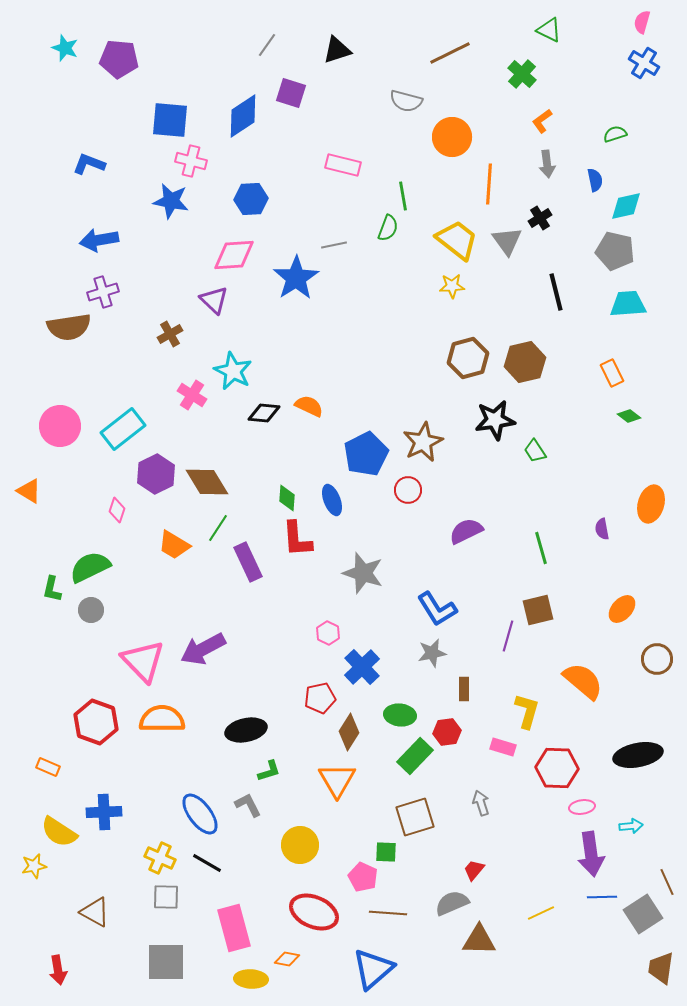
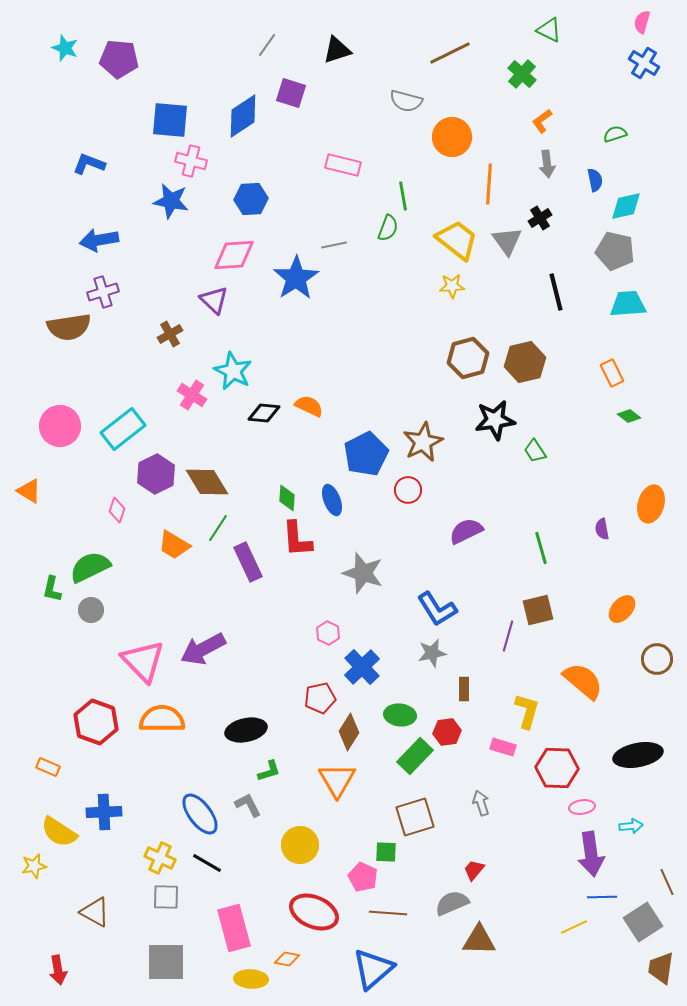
yellow line at (541, 913): moved 33 px right, 14 px down
gray square at (643, 914): moved 8 px down
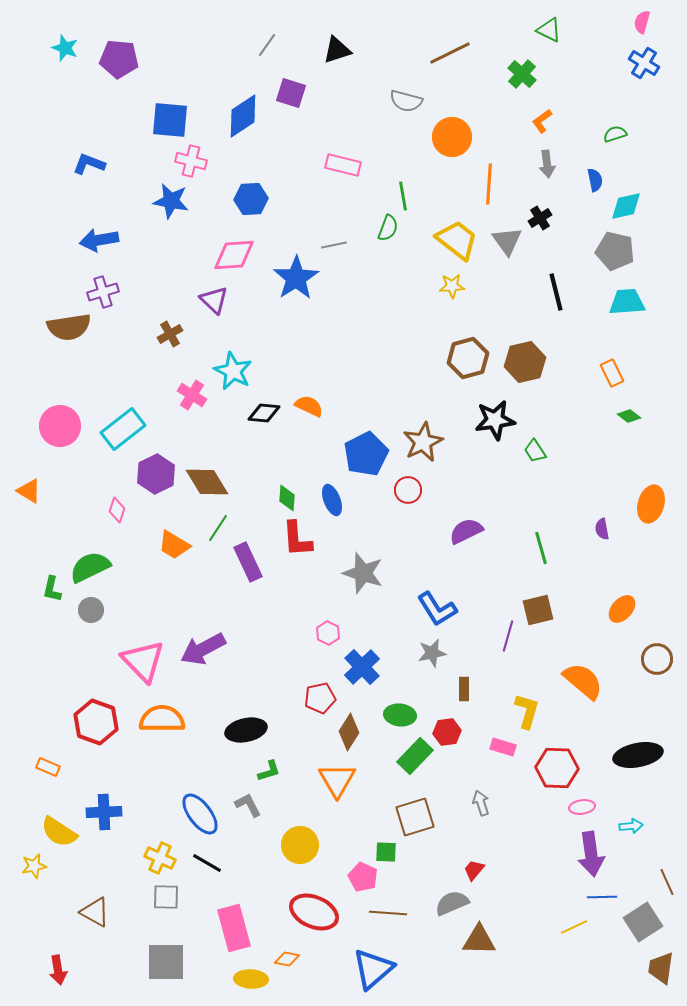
cyan trapezoid at (628, 304): moved 1 px left, 2 px up
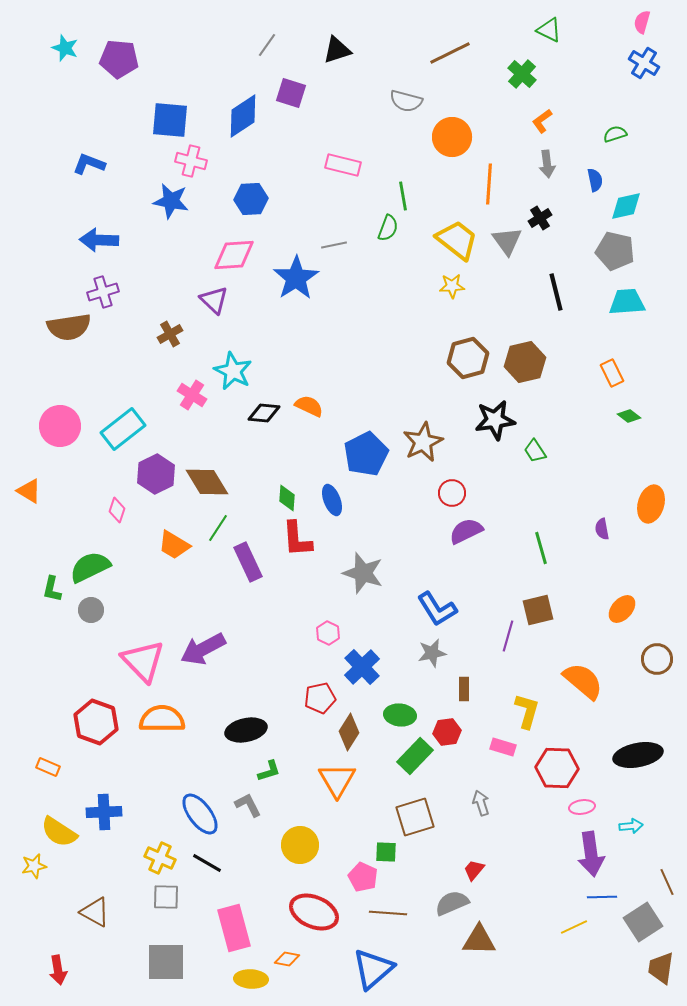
blue arrow at (99, 240): rotated 12 degrees clockwise
red circle at (408, 490): moved 44 px right, 3 px down
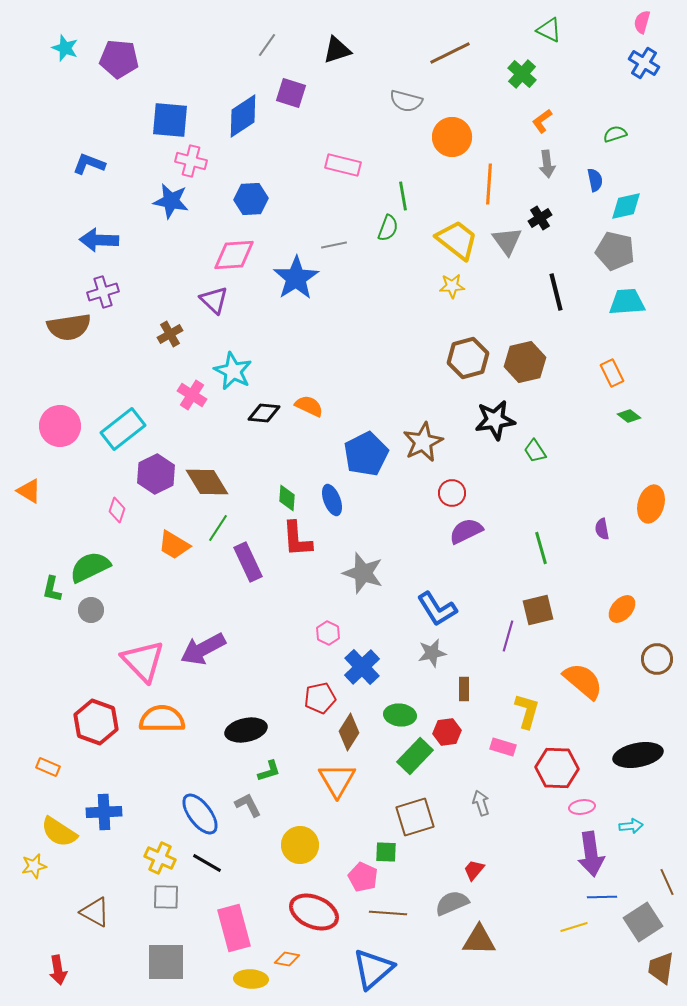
yellow line at (574, 927): rotated 8 degrees clockwise
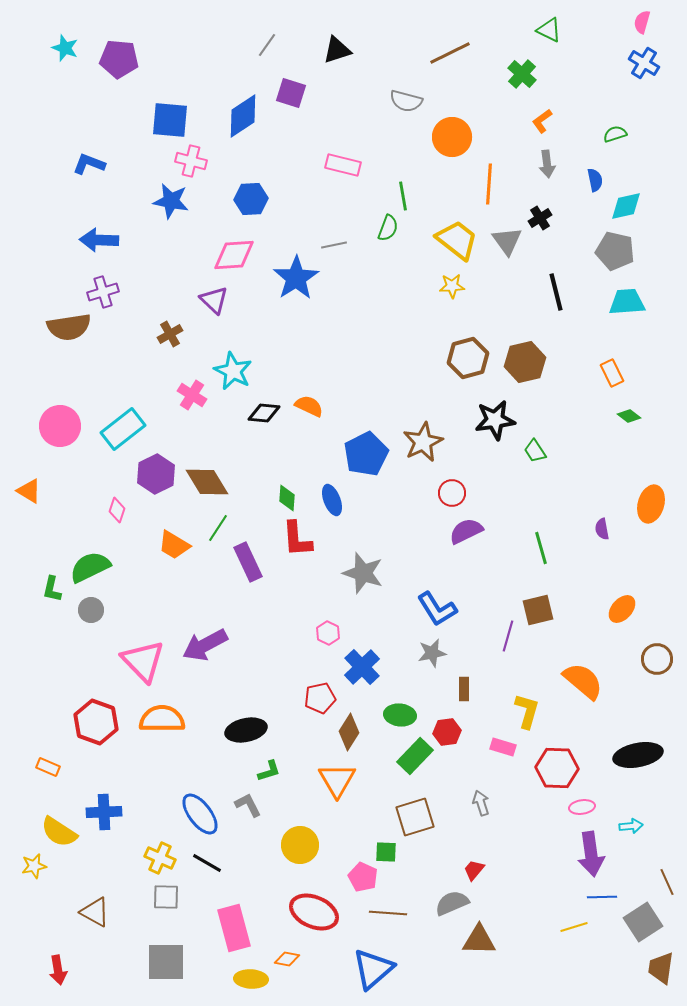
purple arrow at (203, 649): moved 2 px right, 4 px up
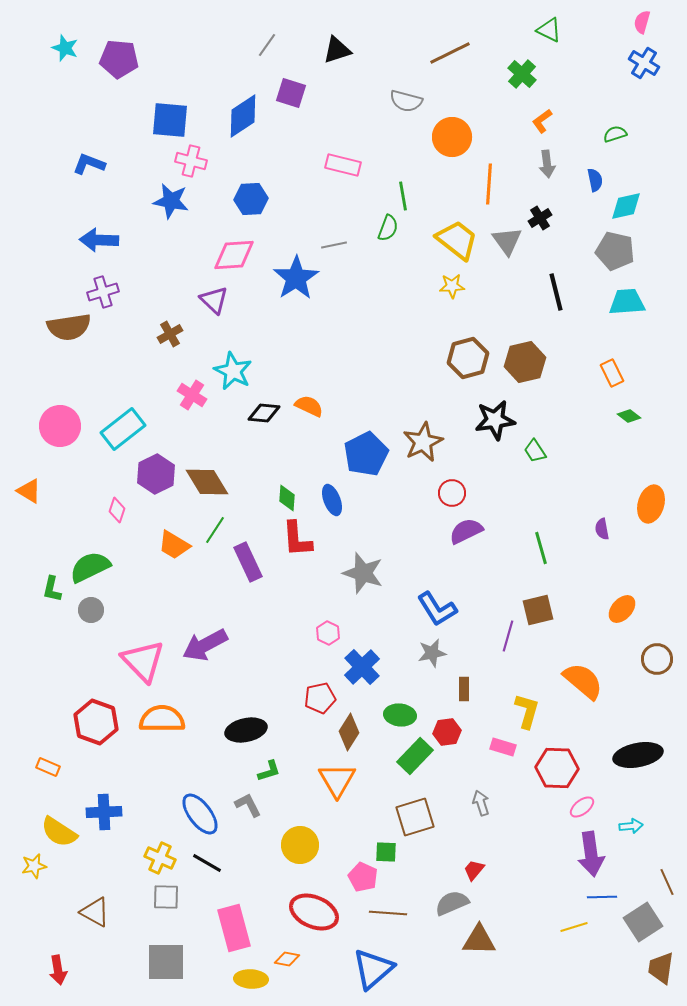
green line at (218, 528): moved 3 px left, 2 px down
pink ellipse at (582, 807): rotated 30 degrees counterclockwise
